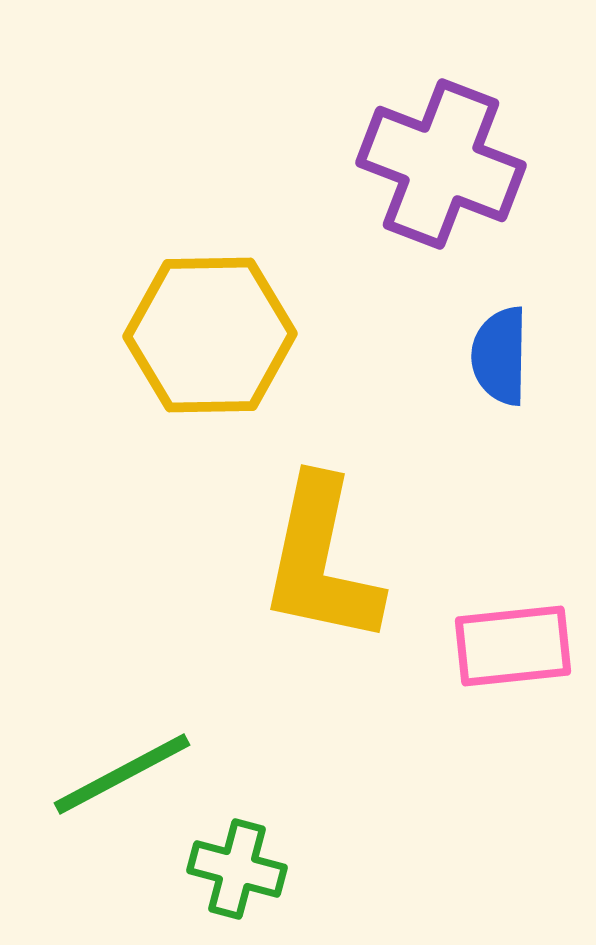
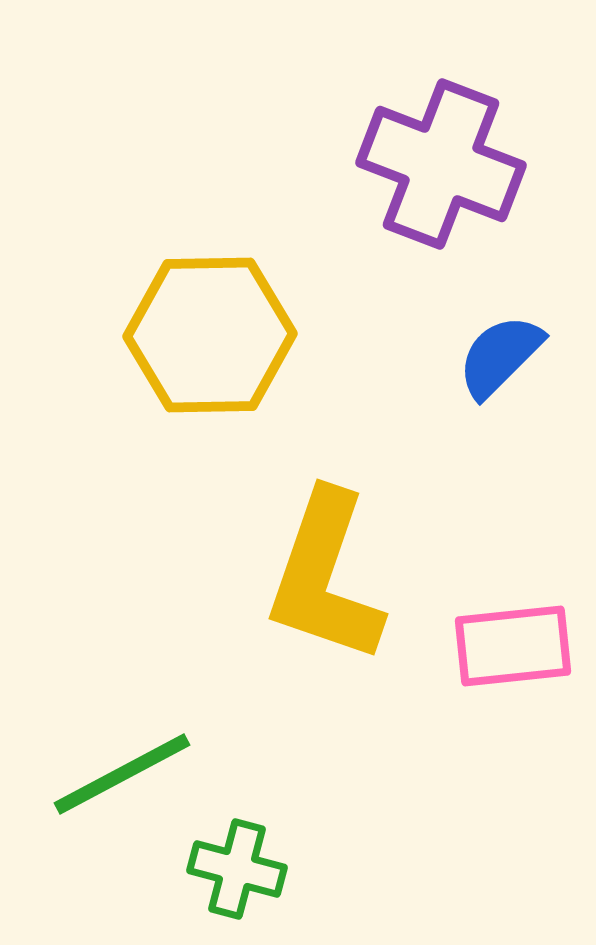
blue semicircle: rotated 44 degrees clockwise
yellow L-shape: moved 4 px right, 16 px down; rotated 7 degrees clockwise
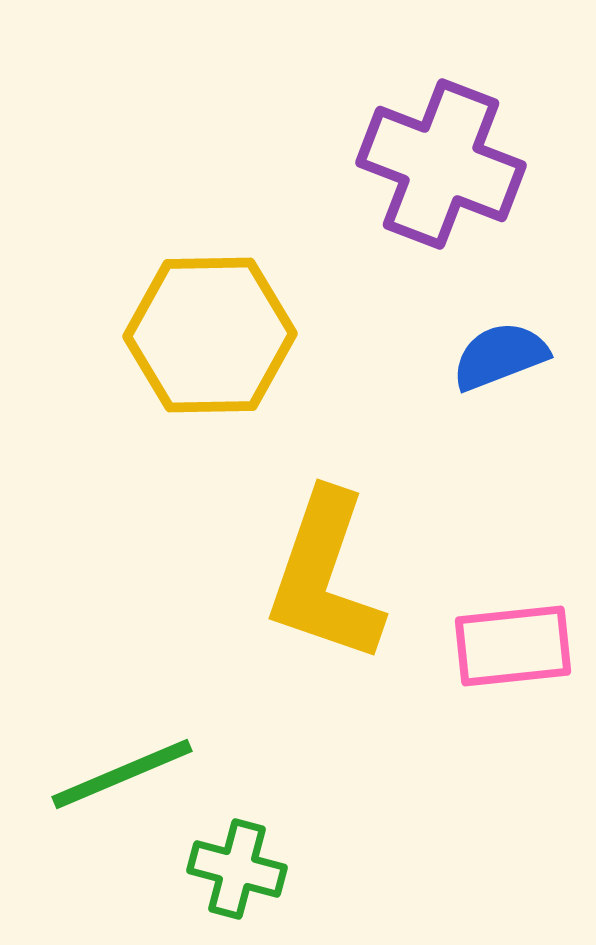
blue semicircle: rotated 24 degrees clockwise
green line: rotated 5 degrees clockwise
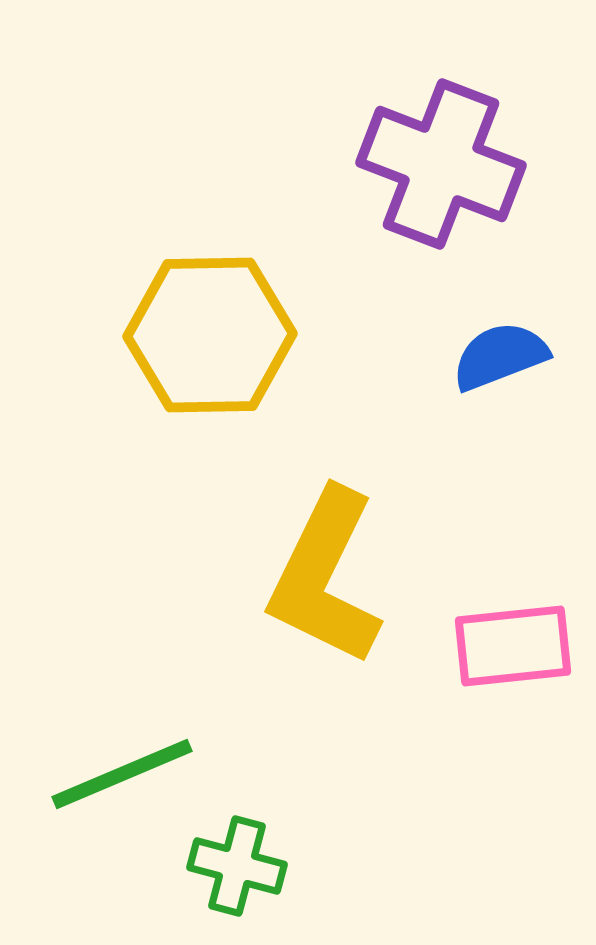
yellow L-shape: rotated 7 degrees clockwise
green cross: moved 3 px up
